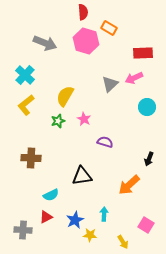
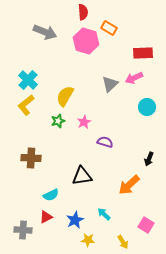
gray arrow: moved 11 px up
cyan cross: moved 3 px right, 5 px down
pink star: moved 3 px down; rotated 16 degrees clockwise
cyan arrow: rotated 48 degrees counterclockwise
yellow star: moved 2 px left, 5 px down
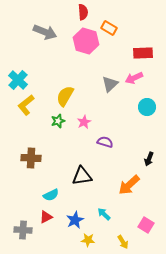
cyan cross: moved 10 px left
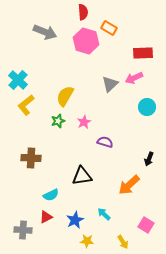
yellow star: moved 1 px left, 1 px down
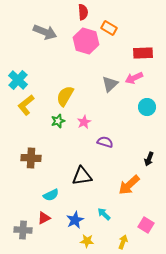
red triangle: moved 2 px left, 1 px down
yellow arrow: rotated 128 degrees counterclockwise
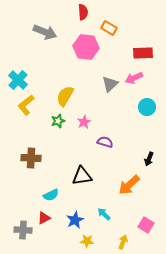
pink hexagon: moved 6 px down; rotated 10 degrees counterclockwise
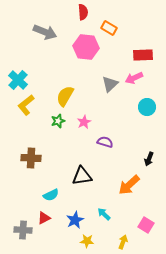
red rectangle: moved 2 px down
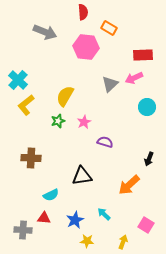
red triangle: rotated 32 degrees clockwise
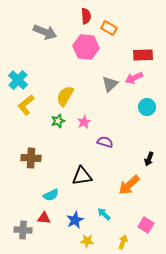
red semicircle: moved 3 px right, 4 px down
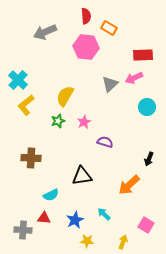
gray arrow: rotated 135 degrees clockwise
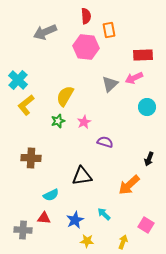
orange rectangle: moved 2 px down; rotated 49 degrees clockwise
